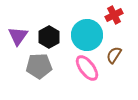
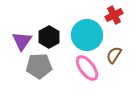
purple triangle: moved 4 px right, 5 px down
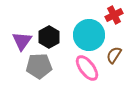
cyan circle: moved 2 px right
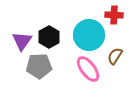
red cross: rotated 30 degrees clockwise
brown semicircle: moved 1 px right, 1 px down
pink ellipse: moved 1 px right, 1 px down
